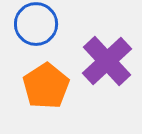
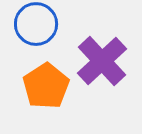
purple cross: moved 5 px left
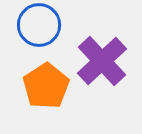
blue circle: moved 3 px right, 1 px down
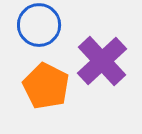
orange pentagon: rotated 12 degrees counterclockwise
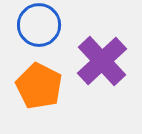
orange pentagon: moved 7 px left
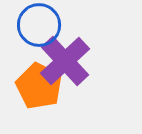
purple cross: moved 37 px left
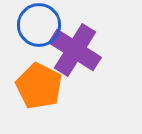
purple cross: moved 10 px right, 11 px up; rotated 15 degrees counterclockwise
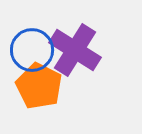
blue circle: moved 7 px left, 25 px down
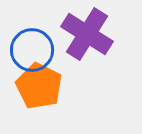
purple cross: moved 12 px right, 16 px up
